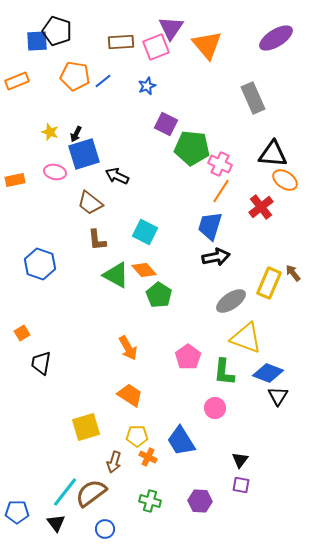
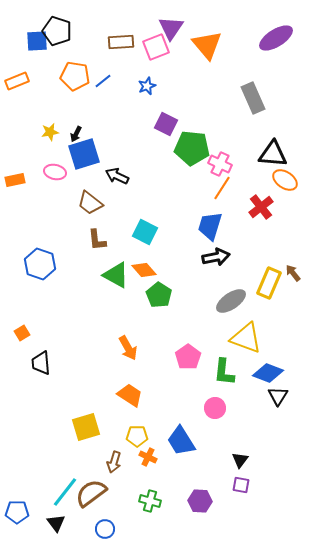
yellow star at (50, 132): rotated 30 degrees counterclockwise
orange line at (221, 191): moved 1 px right, 3 px up
black trapezoid at (41, 363): rotated 15 degrees counterclockwise
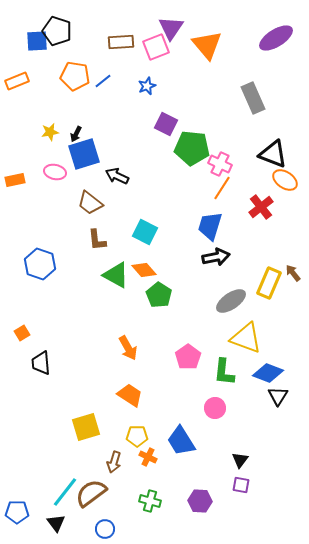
black triangle at (273, 154): rotated 16 degrees clockwise
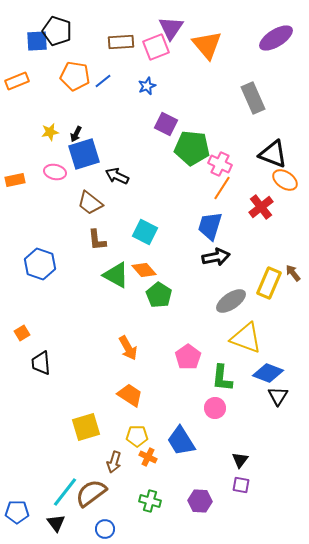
green L-shape at (224, 372): moved 2 px left, 6 px down
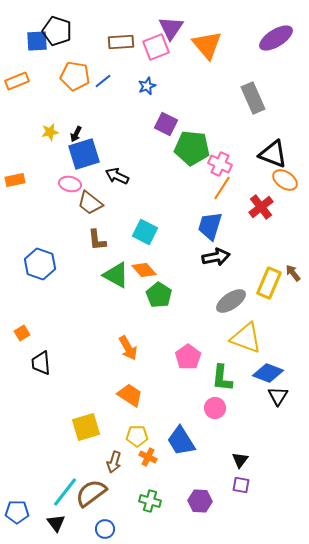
pink ellipse at (55, 172): moved 15 px right, 12 px down
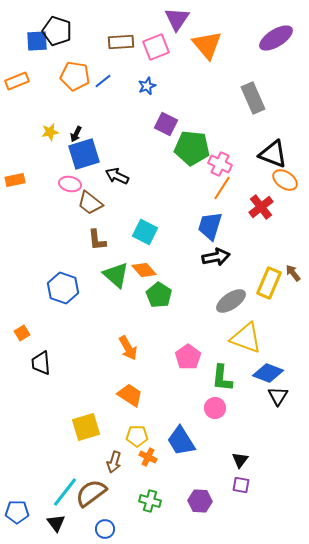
purple triangle at (171, 28): moved 6 px right, 9 px up
blue hexagon at (40, 264): moved 23 px right, 24 px down
green triangle at (116, 275): rotated 12 degrees clockwise
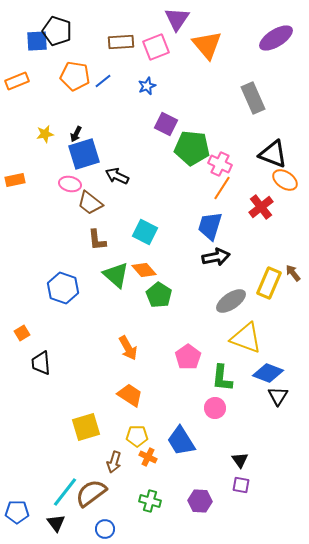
yellow star at (50, 132): moved 5 px left, 2 px down
black triangle at (240, 460): rotated 12 degrees counterclockwise
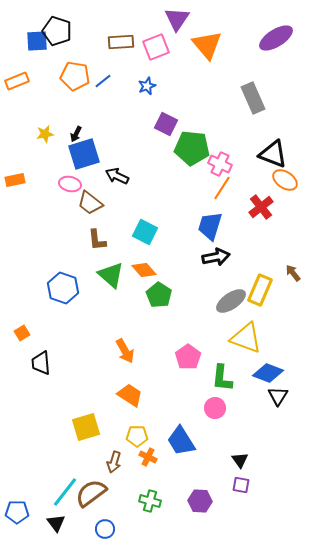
green triangle at (116, 275): moved 5 px left
yellow rectangle at (269, 283): moved 9 px left, 7 px down
orange arrow at (128, 348): moved 3 px left, 3 px down
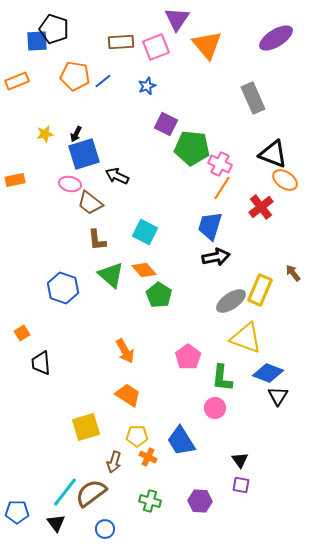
black pentagon at (57, 31): moved 3 px left, 2 px up
orange trapezoid at (130, 395): moved 2 px left
